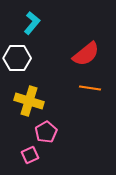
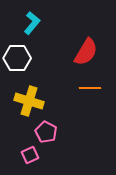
red semicircle: moved 2 px up; rotated 20 degrees counterclockwise
orange line: rotated 10 degrees counterclockwise
pink pentagon: rotated 15 degrees counterclockwise
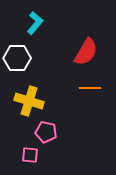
cyan L-shape: moved 3 px right
pink pentagon: rotated 15 degrees counterclockwise
pink square: rotated 30 degrees clockwise
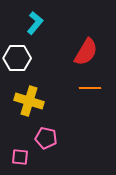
pink pentagon: moved 6 px down
pink square: moved 10 px left, 2 px down
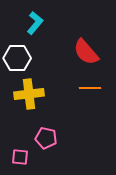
red semicircle: rotated 108 degrees clockwise
yellow cross: moved 7 px up; rotated 24 degrees counterclockwise
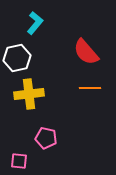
white hexagon: rotated 12 degrees counterclockwise
pink square: moved 1 px left, 4 px down
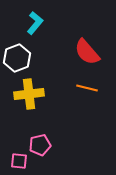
red semicircle: moved 1 px right
white hexagon: rotated 8 degrees counterclockwise
orange line: moved 3 px left; rotated 15 degrees clockwise
pink pentagon: moved 6 px left, 7 px down; rotated 25 degrees counterclockwise
